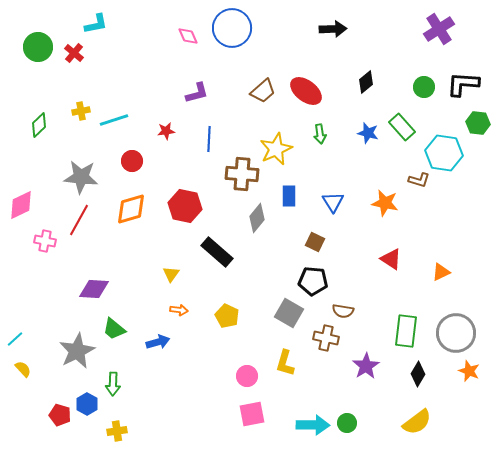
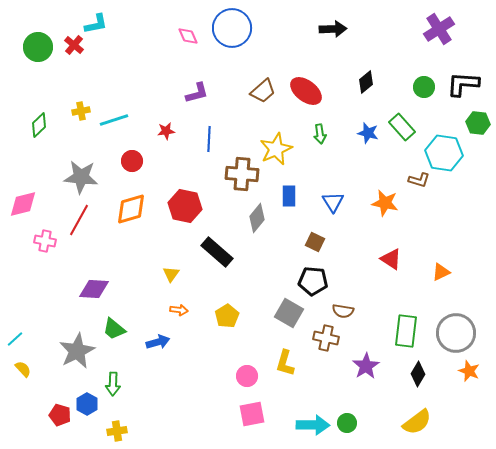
red cross at (74, 53): moved 8 px up
pink diamond at (21, 205): moved 2 px right, 1 px up; rotated 12 degrees clockwise
yellow pentagon at (227, 316): rotated 15 degrees clockwise
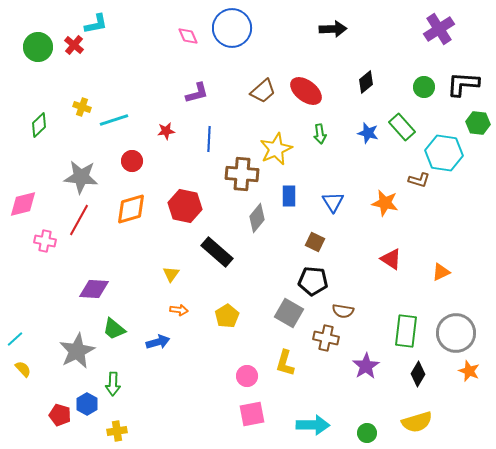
yellow cross at (81, 111): moved 1 px right, 4 px up; rotated 30 degrees clockwise
yellow semicircle at (417, 422): rotated 20 degrees clockwise
green circle at (347, 423): moved 20 px right, 10 px down
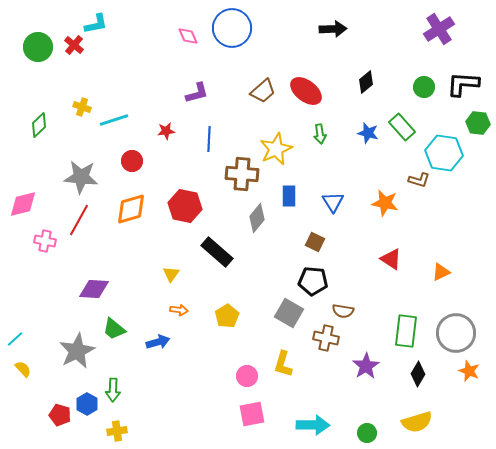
yellow L-shape at (285, 363): moved 2 px left, 1 px down
green arrow at (113, 384): moved 6 px down
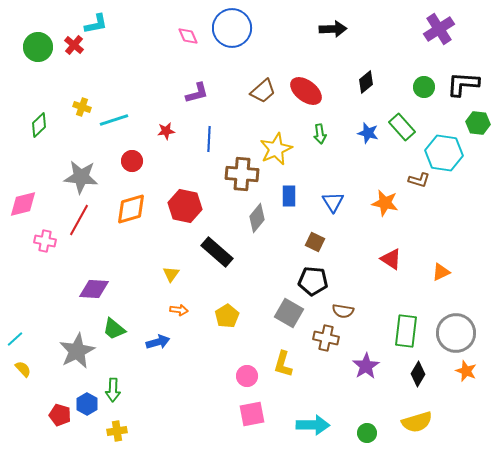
orange star at (469, 371): moved 3 px left
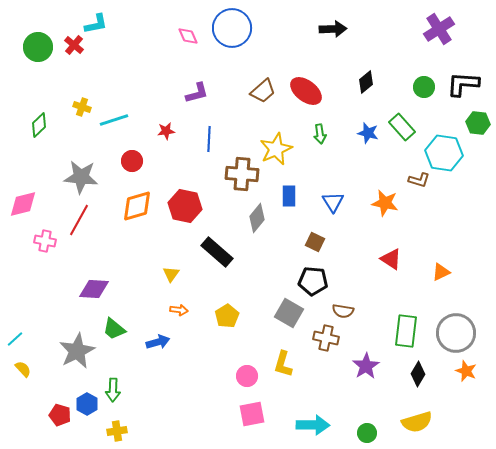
orange diamond at (131, 209): moved 6 px right, 3 px up
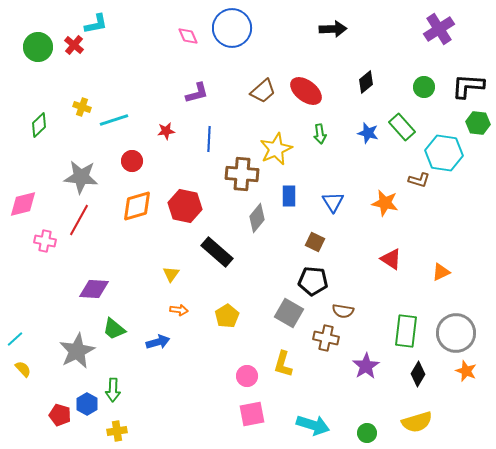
black L-shape at (463, 84): moved 5 px right, 2 px down
cyan arrow at (313, 425): rotated 16 degrees clockwise
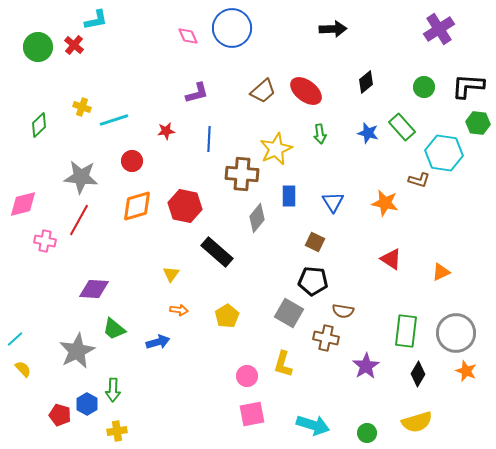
cyan L-shape at (96, 24): moved 4 px up
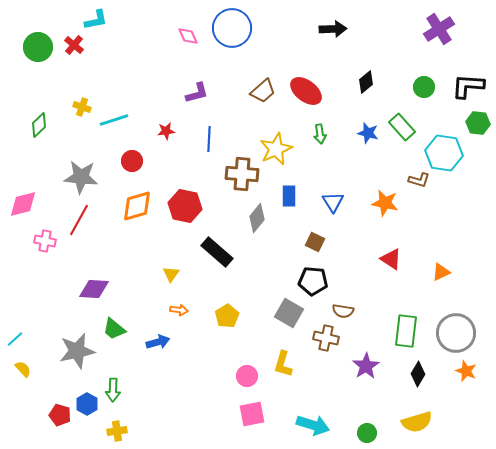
gray star at (77, 351): rotated 15 degrees clockwise
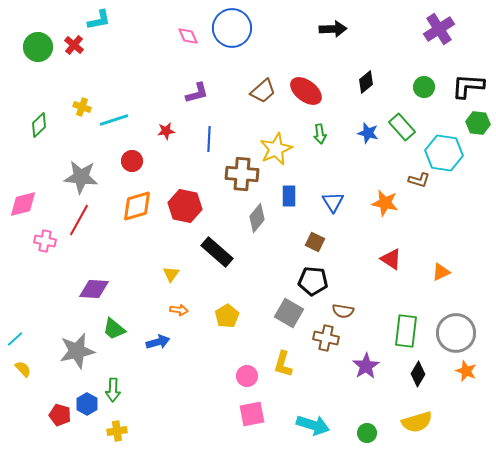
cyan L-shape at (96, 20): moved 3 px right
